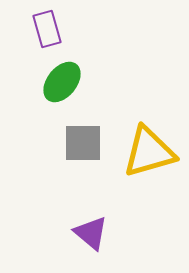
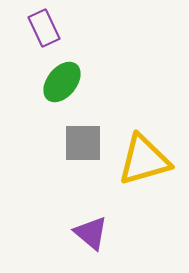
purple rectangle: moved 3 px left, 1 px up; rotated 9 degrees counterclockwise
yellow triangle: moved 5 px left, 8 px down
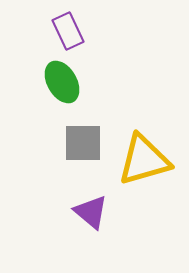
purple rectangle: moved 24 px right, 3 px down
green ellipse: rotated 69 degrees counterclockwise
purple triangle: moved 21 px up
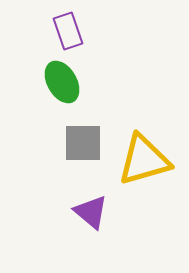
purple rectangle: rotated 6 degrees clockwise
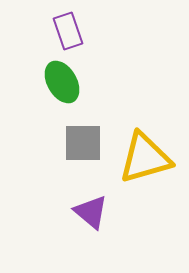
yellow triangle: moved 1 px right, 2 px up
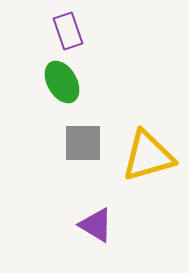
yellow triangle: moved 3 px right, 2 px up
purple triangle: moved 5 px right, 13 px down; rotated 9 degrees counterclockwise
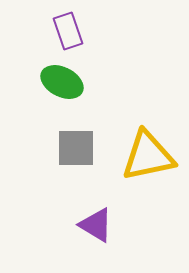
green ellipse: rotated 33 degrees counterclockwise
gray square: moved 7 px left, 5 px down
yellow triangle: rotated 4 degrees clockwise
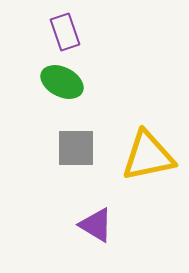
purple rectangle: moved 3 px left, 1 px down
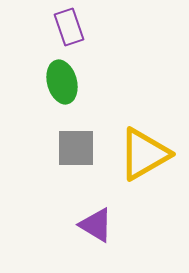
purple rectangle: moved 4 px right, 5 px up
green ellipse: rotated 48 degrees clockwise
yellow triangle: moved 4 px left, 2 px up; rotated 18 degrees counterclockwise
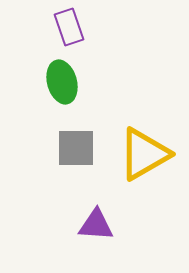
purple triangle: rotated 27 degrees counterclockwise
